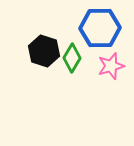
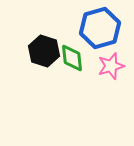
blue hexagon: rotated 15 degrees counterclockwise
green diamond: rotated 36 degrees counterclockwise
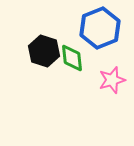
blue hexagon: rotated 6 degrees counterclockwise
pink star: moved 1 px right, 14 px down
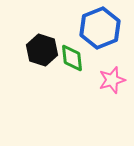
black hexagon: moved 2 px left, 1 px up
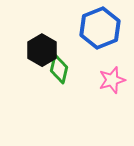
black hexagon: rotated 12 degrees clockwise
green diamond: moved 13 px left, 11 px down; rotated 20 degrees clockwise
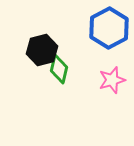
blue hexagon: moved 9 px right; rotated 6 degrees counterclockwise
black hexagon: rotated 16 degrees clockwise
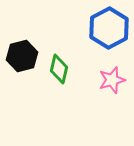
black hexagon: moved 20 px left, 6 px down
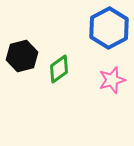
green diamond: rotated 40 degrees clockwise
